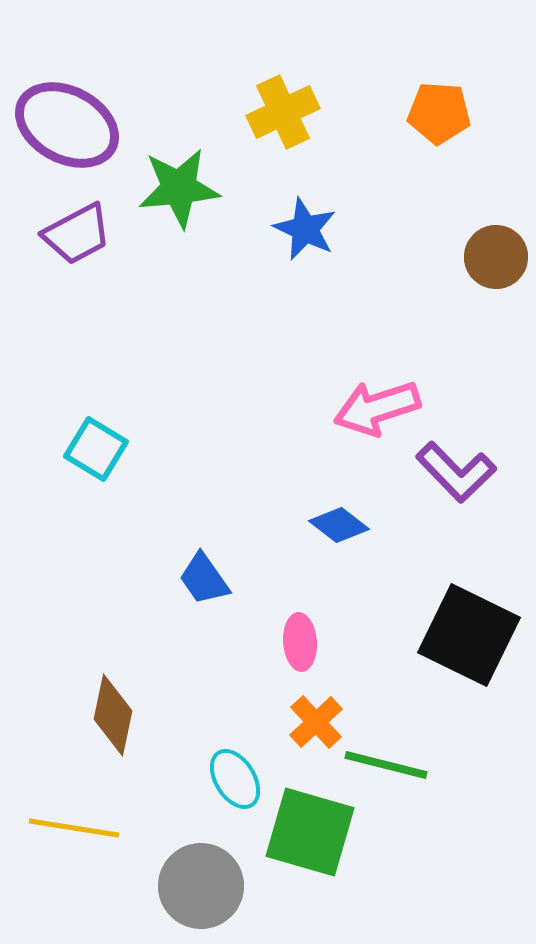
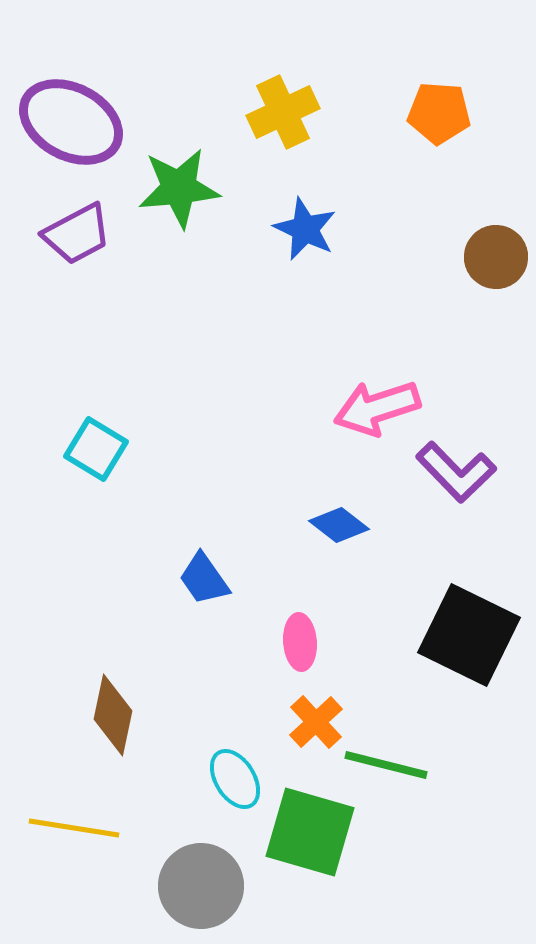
purple ellipse: moved 4 px right, 3 px up
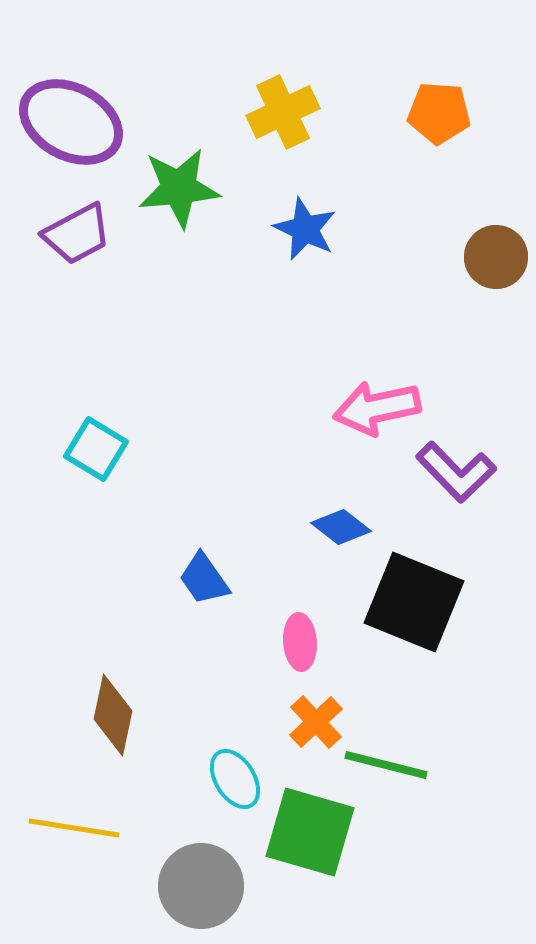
pink arrow: rotated 6 degrees clockwise
blue diamond: moved 2 px right, 2 px down
black square: moved 55 px left, 33 px up; rotated 4 degrees counterclockwise
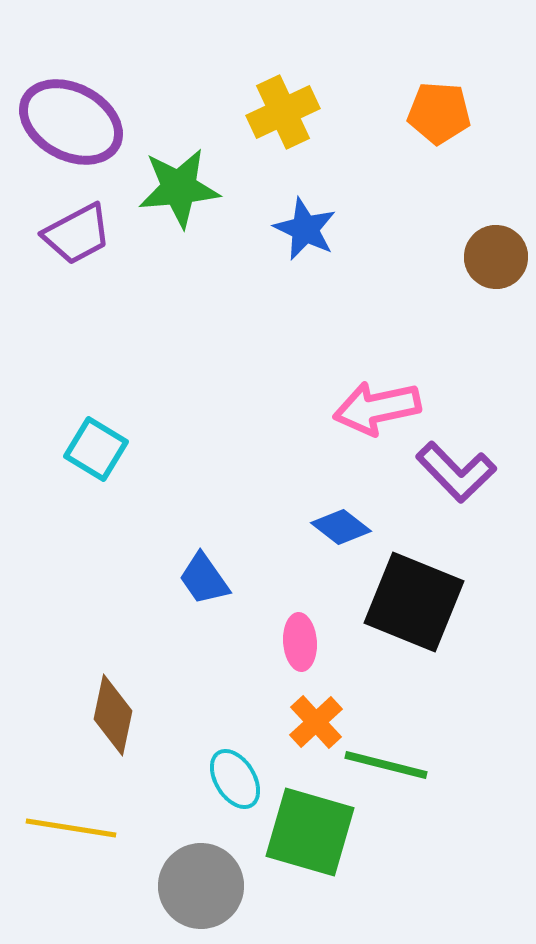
yellow line: moved 3 px left
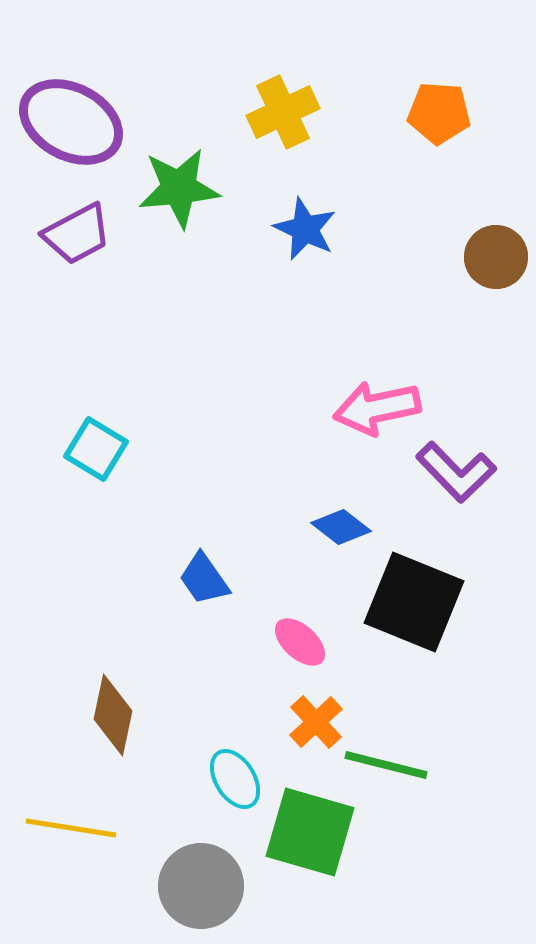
pink ellipse: rotated 44 degrees counterclockwise
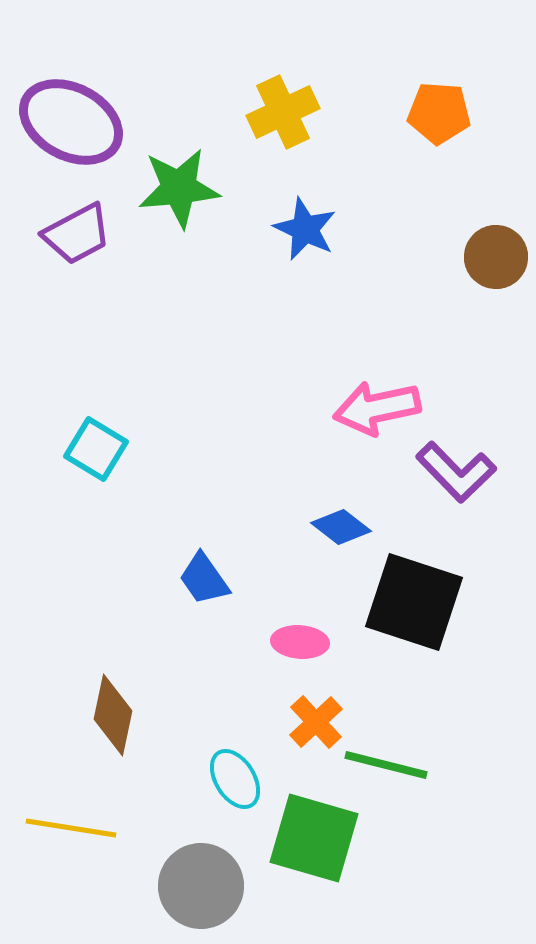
black square: rotated 4 degrees counterclockwise
pink ellipse: rotated 38 degrees counterclockwise
green square: moved 4 px right, 6 px down
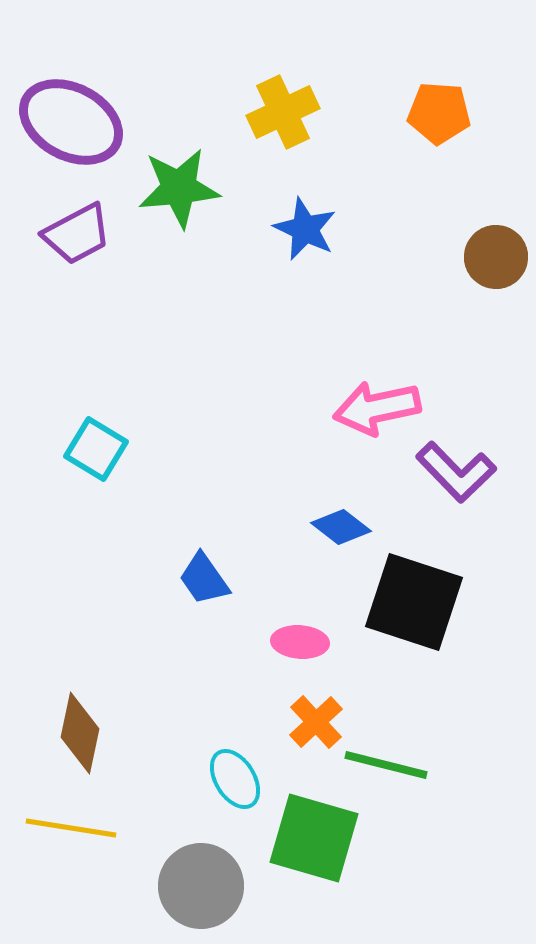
brown diamond: moved 33 px left, 18 px down
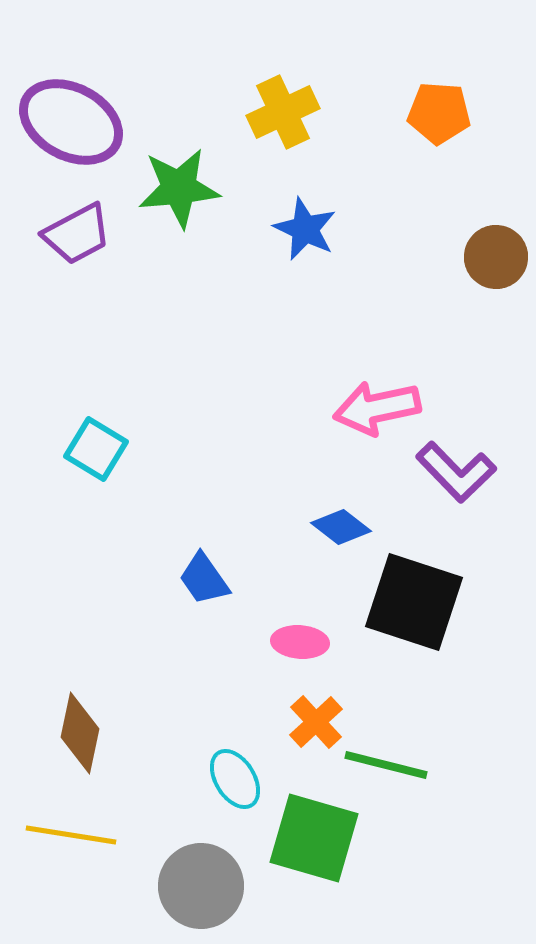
yellow line: moved 7 px down
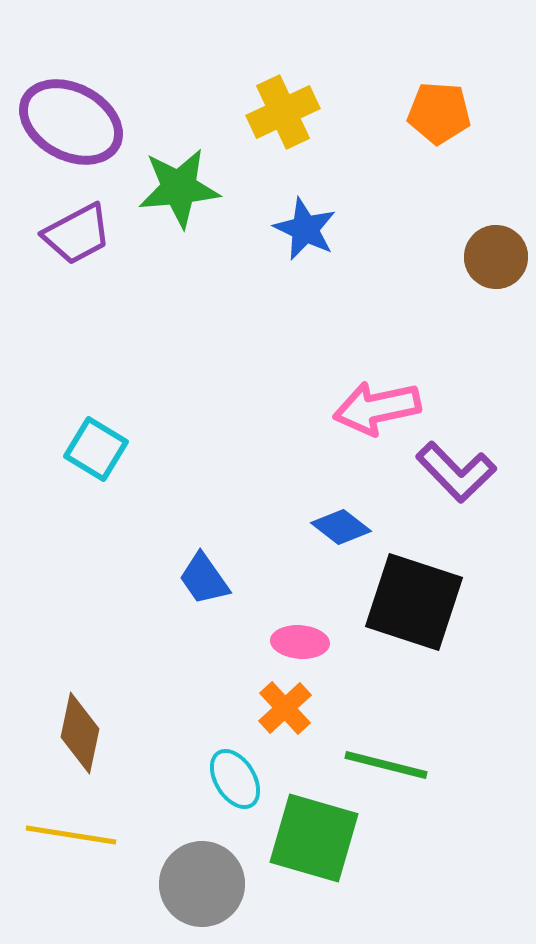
orange cross: moved 31 px left, 14 px up
gray circle: moved 1 px right, 2 px up
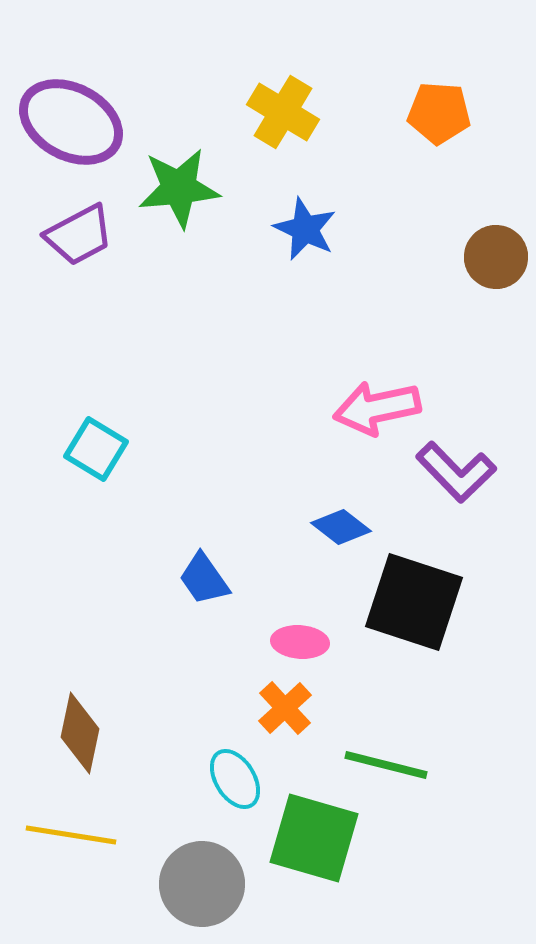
yellow cross: rotated 34 degrees counterclockwise
purple trapezoid: moved 2 px right, 1 px down
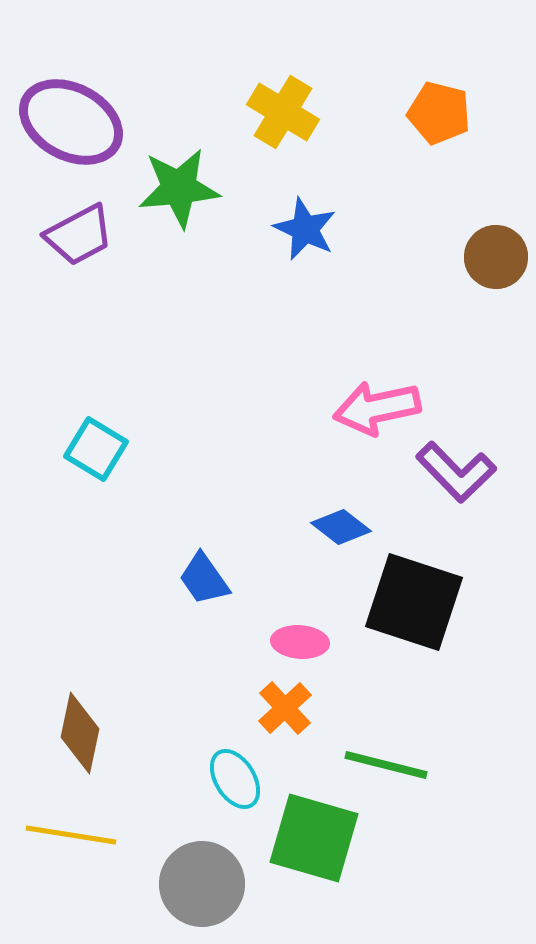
orange pentagon: rotated 10 degrees clockwise
